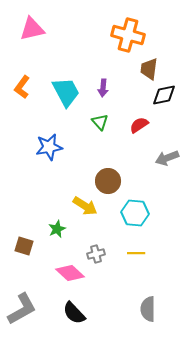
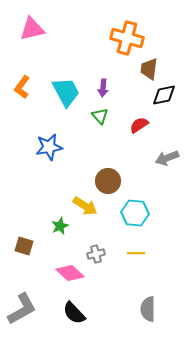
orange cross: moved 1 px left, 3 px down
green triangle: moved 6 px up
green star: moved 3 px right, 3 px up
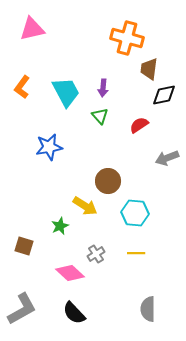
gray cross: rotated 18 degrees counterclockwise
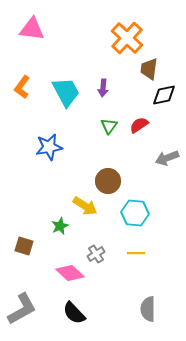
pink triangle: rotated 20 degrees clockwise
orange cross: rotated 28 degrees clockwise
green triangle: moved 9 px right, 10 px down; rotated 18 degrees clockwise
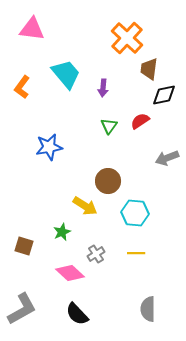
cyan trapezoid: moved 18 px up; rotated 12 degrees counterclockwise
red semicircle: moved 1 px right, 4 px up
green star: moved 2 px right, 6 px down
black semicircle: moved 3 px right, 1 px down
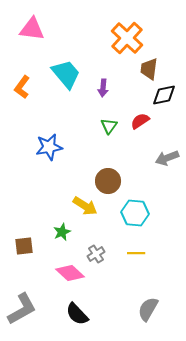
brown square: rotated 24 degrees counterclockwise
gray semicircle: rotated 30 degrees clockwise
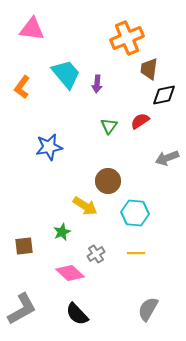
orange cross: rotated 24 degrees clockwise
purple arrow: moved 6 px left, 4 px up
